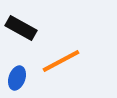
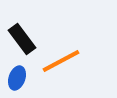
black rectangle: moved 1 px right, 11 px down; rotated 24 degrees clockwise
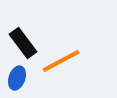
black rectangle: moved 1 px right, 4 px down
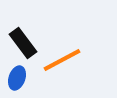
orange line: moved 1 px right, 1 px up
